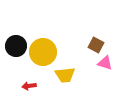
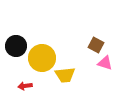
yellow circle: moved 1 px left, 6 px down
red arrow: moved 4 px left
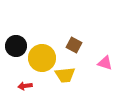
brown square: moved 22 px left
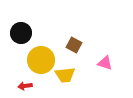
black circle: moved 5 px right, 13 px up
yellow circle: moved 1 px left, 2 px down
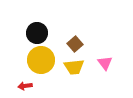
black circle: moved 16 px right
brown square: moved 1 px right, 1 px up; rotated 21 degrees clockwise
pink triangle: rotated 35 degrees clockwise
yellow trapezoid: moved 9 px right, 8 px up
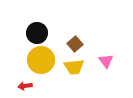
pink triangle: moved 1 px right, 2 px up
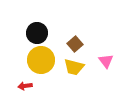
yellow trapezoid: rotated 20 degrees clockwise
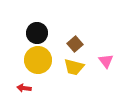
yellow circle: moved 3 px left
red arrow: moved 1 px left, 2 px down; rotated 16 degrees clockwise
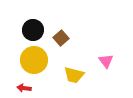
black circle: moved 4 px left, 3 px up
brown square: moved 14 px left, 6 px up
yellow circle: moved 4 px left
yellow trapezoid: moved 8 px down
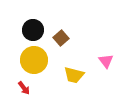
red arrow: rotated 136 degrees counterclockwise
